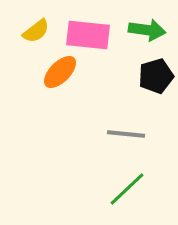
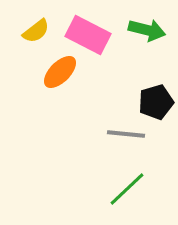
green arrow: rotated 6 degrees clockwise
pink rectangle: rotated 21 degrees clockwise
black pentagon: moved 26 px down
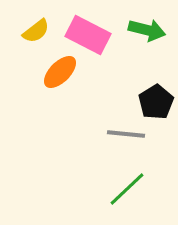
black pentagon: rotated 16 degrees counterclockwise
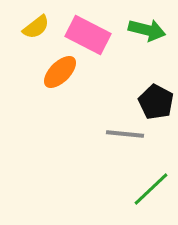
yellow semicircle: moved 4 px up
black pentagon: rotated 12 degrees counterclockwise
gray line: moved 1 px left
green line: moved 24 px right
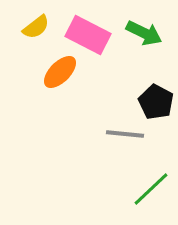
green arrow: moved 3 px left, 3 px down; rotated 12 degrees clockwise
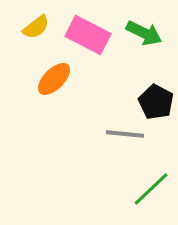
orange ellipse: moved 6 px left, 7 px down
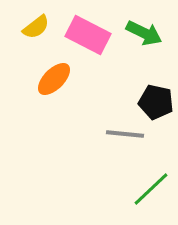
black pentagon: rotated 16 degrees counterclockwise
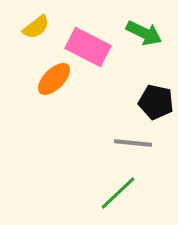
pink rectangle: moved 12 px down
gray line: moved 8 px right, 9 px down
green line: moved 33 px left, 4 px down
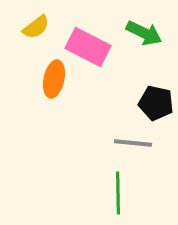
orange ellipse: rotated 33 degrees counterclockwise
black pentagon: moved 1 px down
green line: rotated 48 degrees counterclockwise
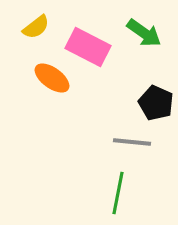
green arrow: rotated 9 degrees clockwise
orange ellipse: moved 2 px left, 1 px up; rotated 66 degrees counterclockwise
black pentagon: rotated 12 degrees clockwise
gray line: moved 1 px left, 1 px up
green line: rotated 12 degrees clockwise
